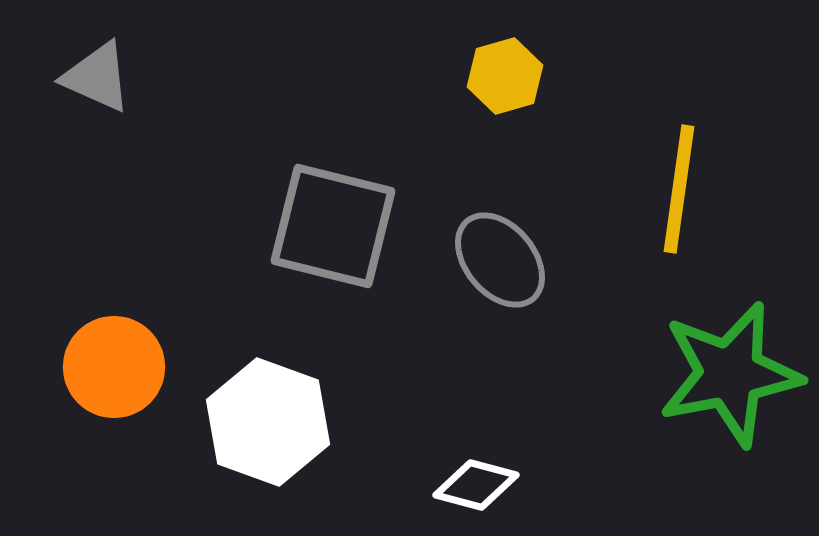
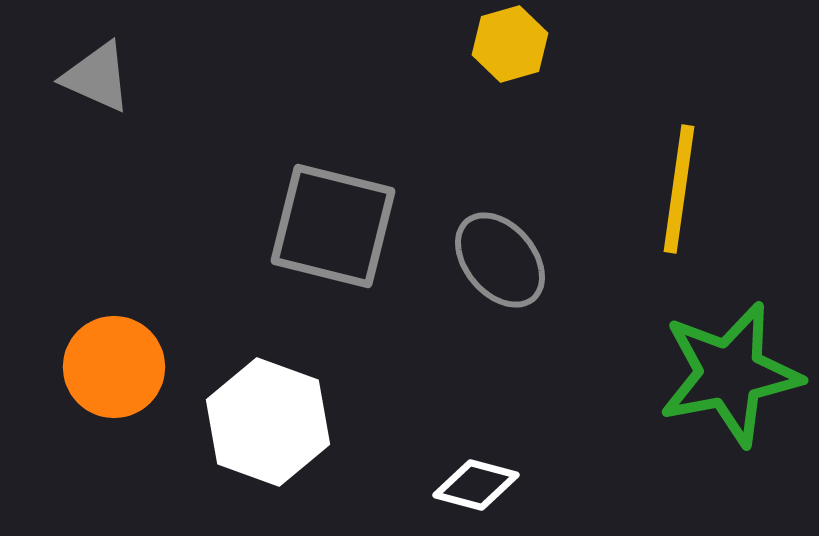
yellow hexagon: moved 5 px right, 32 px up
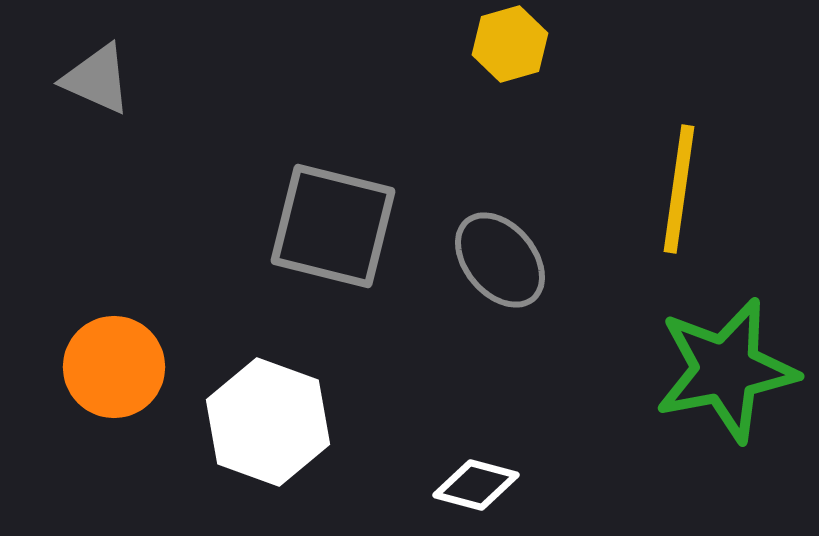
gray triangle: moved 2 px down
green star: moved 4 px left, 4 px up
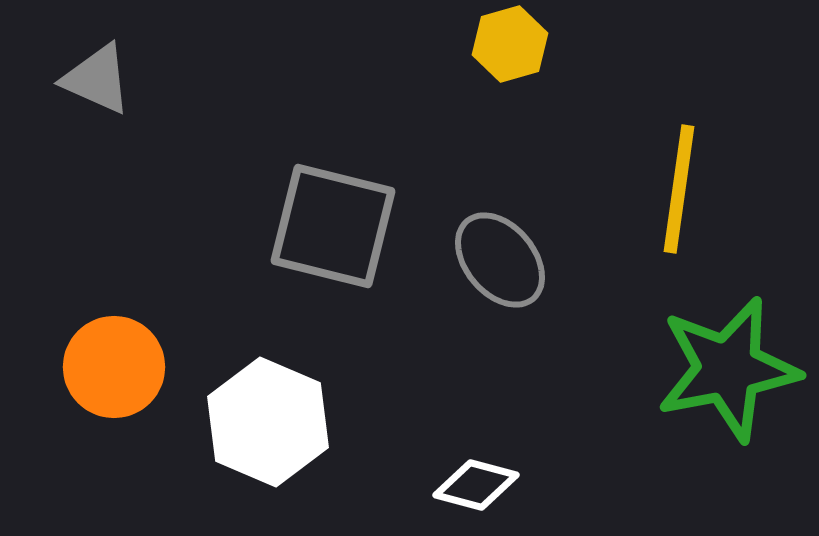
green star: moved 2 px right, 1 px up
white hexagon: rotated 3 degrees clockwise
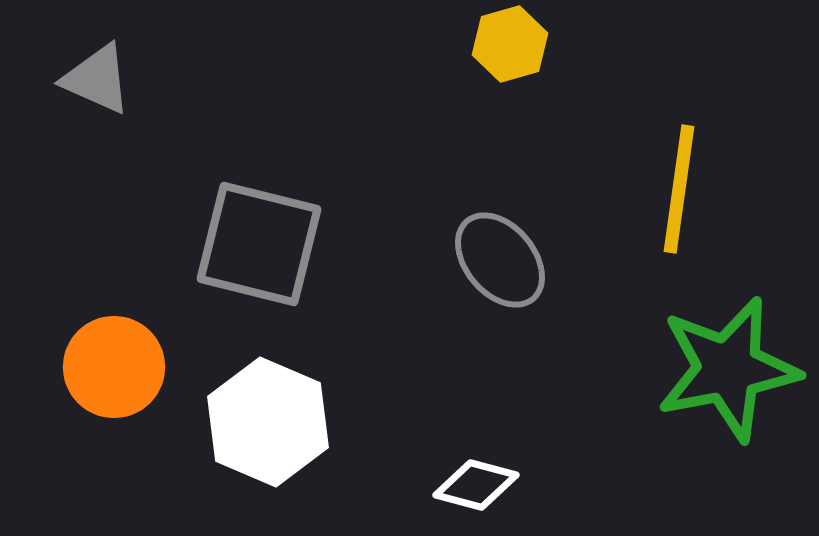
gray square: moved 74 px left, 18 px down
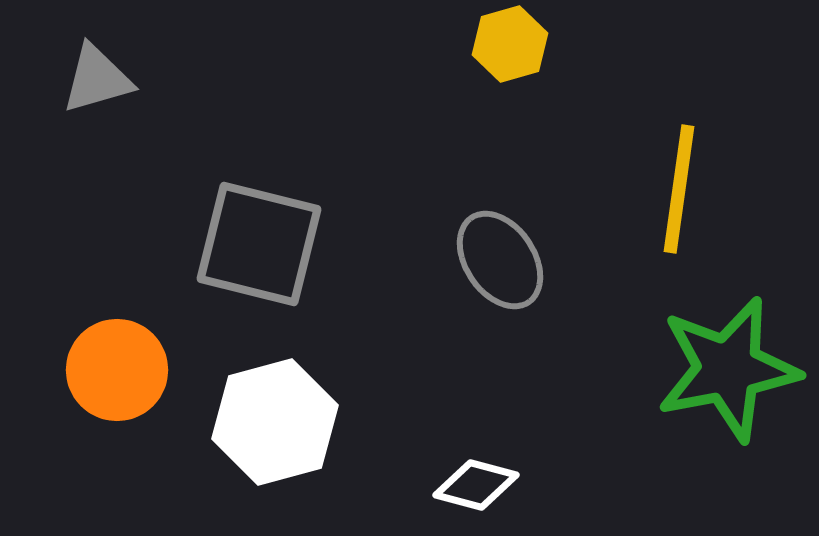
gray triangle: rotated 40 degrees counterclockwise
gray ellipse: rotated 6 degrees clockwise
orange circle: moved 3 px right, 3 px down
white hexagon: moved 7 px right; rotated 22 degrees clockwise
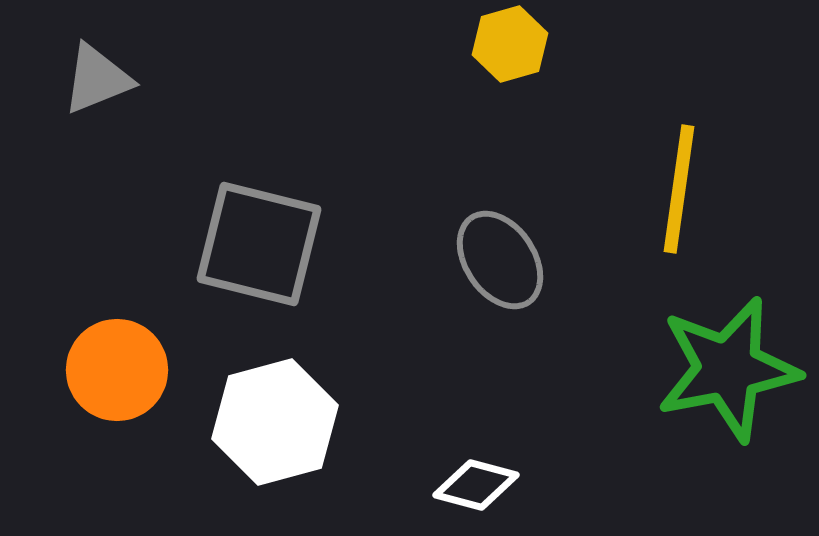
gray triangle: rotated 6 degrees counterclockwise
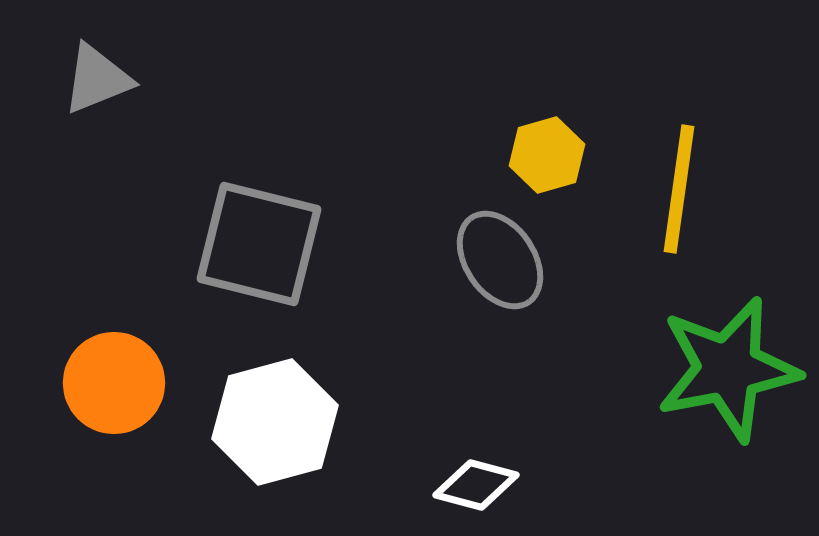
yellow hexagon: moved 37 px right, 111 px down
orange circle: moved 3 px left, 13 px down
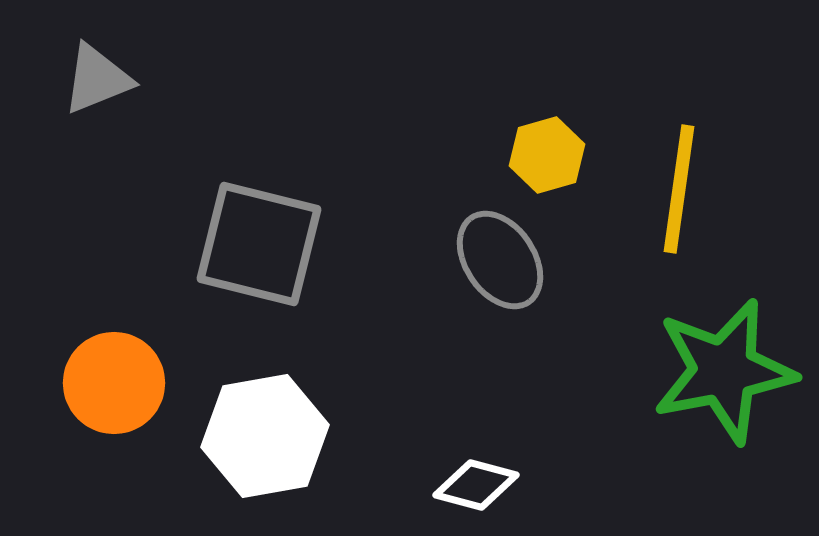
green star: moved 4 px left, 2 px down
white hexagon: moved 10 px left, 14 px down; rotated 5 degrees clockwise
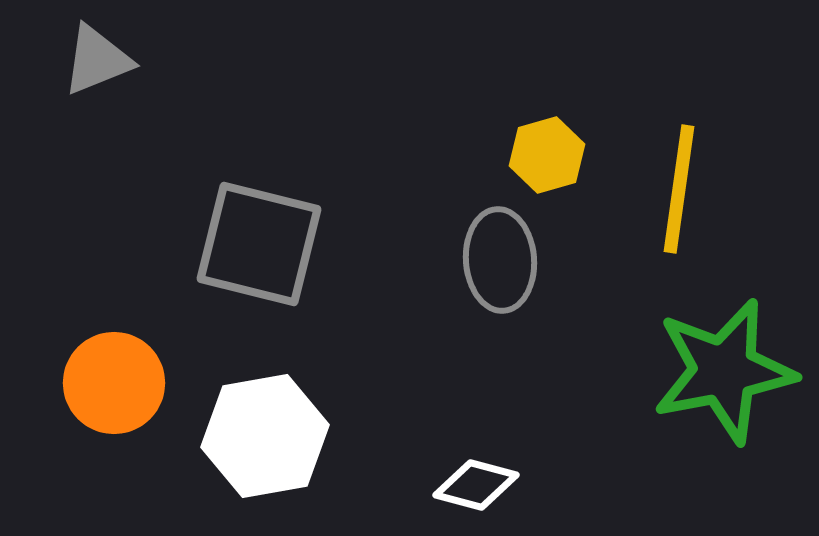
gray triangle: moved 19 px up
gray ellipse: rotated 30 degrees clockwise
